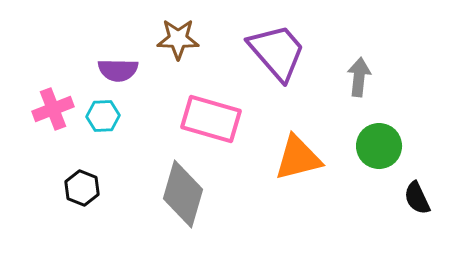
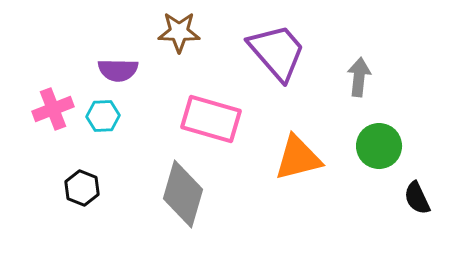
brown star: moved 1 px right, 7 px up
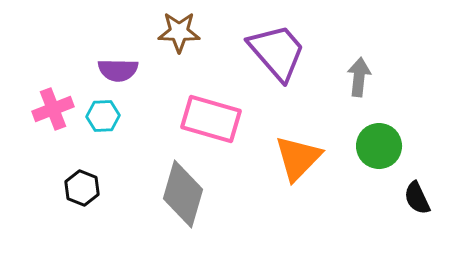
orange triangle: rotated 32 degrees counterclockwise
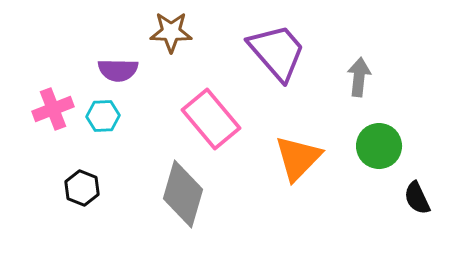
brown star: moved 8 px left
pink rectangle: rotated 34 degrees clockwise
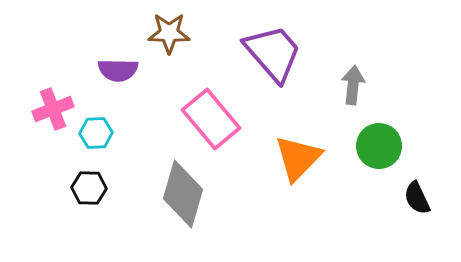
brown star: moved 2 px left, 1 px down
purple trapezoid: moved 4 px left, 1 px down
gray arrow: moved 6 px left, 8 px down
cyan hexagon: moved 7 px left, 17 px down
black hexagon: moved 7 px right; rotated 20 degrees counterclockwise
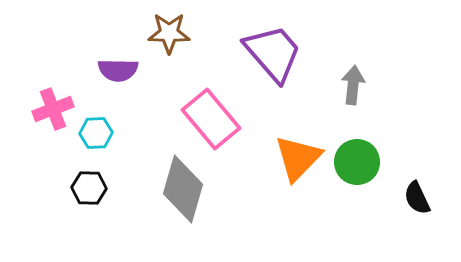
green circle: moved 22 px left, 16 px down
gray diamond: moved 5 px up
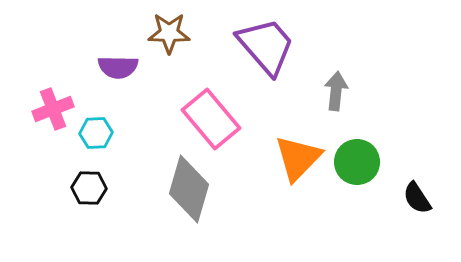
purple trapezoid: moved 7 px left, 7 px up
purple semicircle: moved 3 px up
gray arrow: moved 17 px left, 6 px down
gray diamond: moved 6 px right
black semicircle: rotated 8 degrees counterclockwise
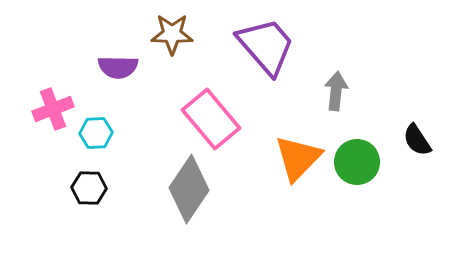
brown star: moved 3 px right, 1 px down
gray diamond: rotated 18 degrees clockwise
black semicircle: moved 58 px up
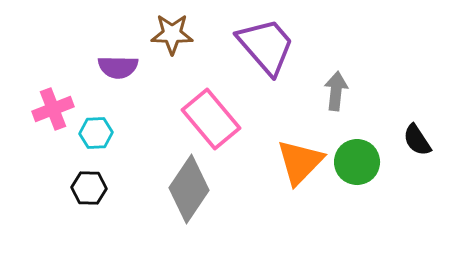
orange triangle: moved 2 px right, 4 px down
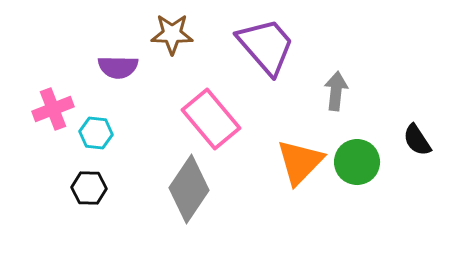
cyan hexagon: rotated 8 degrees clockwise
